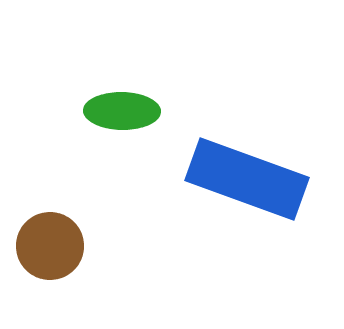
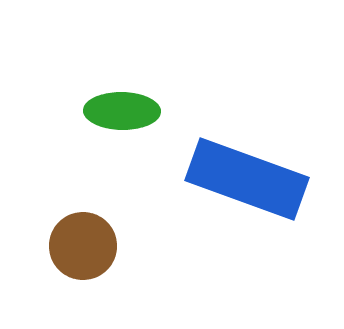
brown circle: moved 33 px right
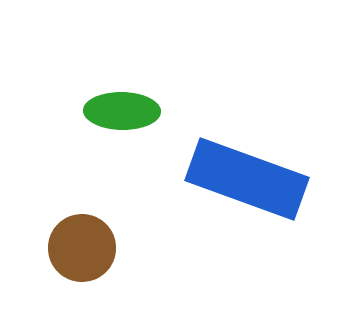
brown circle: moved 1 px left, 2 px down
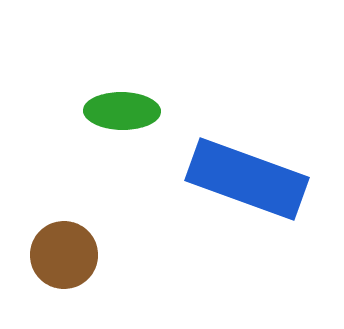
brown circle: moved 18 px left, 7 px down
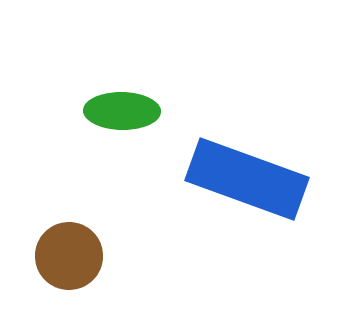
brown circle: moved 5 px right, 1 px down
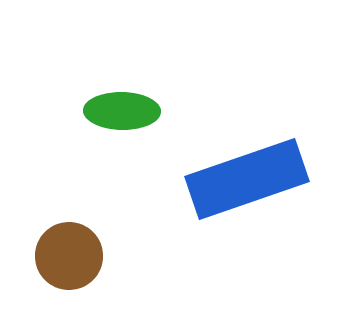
blue rectangle: rotated 39 degrees counterclockwise
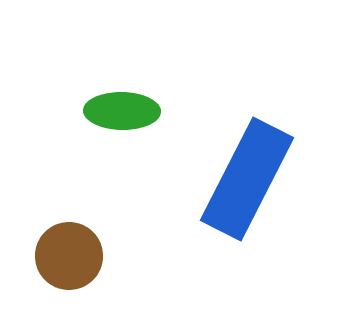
blue rectangle: rotated 44 degrees counterclockwise
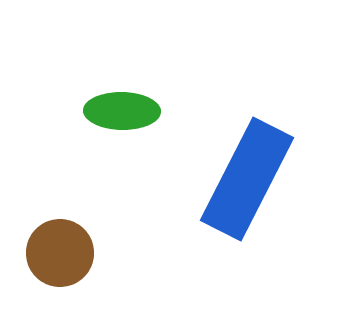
brown circle: moved 9 px left, 3 px up
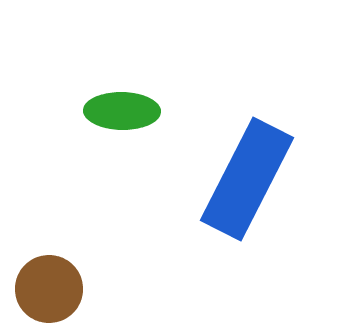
brown circle: moved 11 px left, 36 px down
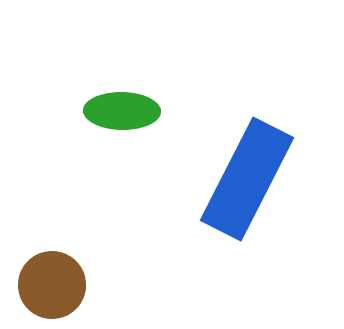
brown circle: moved 3 px right, 4 px up
